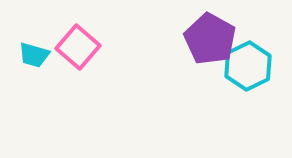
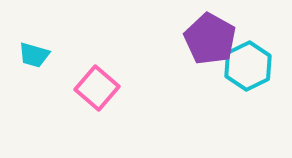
pink square: moved 19 px right, 41 px down
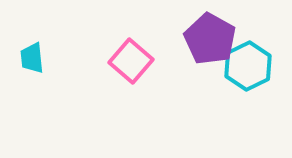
cyan trapezoid: moved 2 px left, 3 px down; rotated 68 degrees clockwise
pink square: moved 34 px right, 27 px up
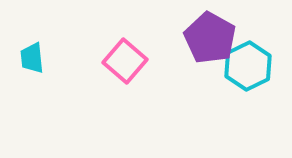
purple pentagon: moved 1 px up
pink square: moved 6 px left
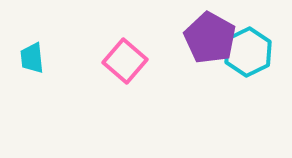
cyan hexagon: moved 14 px up
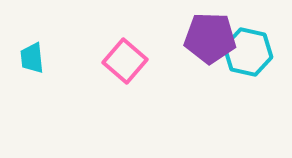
purple pentagon: rotated 27 degrees counterclockwise
cyan hexagon: rotated 21 degrees counterclockwise
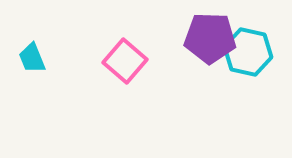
cyan trapezoid: rotated 16 degrees counterclockwise
